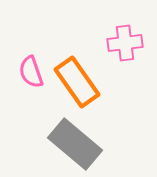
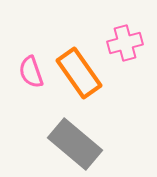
pink cross: rotated 8 degrees counterclockwise
orange rectangle: moved 2 px right, 9 px up
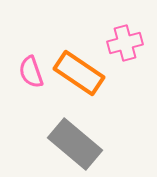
orange rectangle: rotated 21 degrees counterclockwise
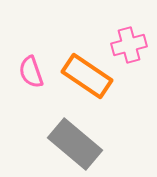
pink cross: moved 4 px right, 2 px down
orange rectangle: moved 8 px right, 3 px down
